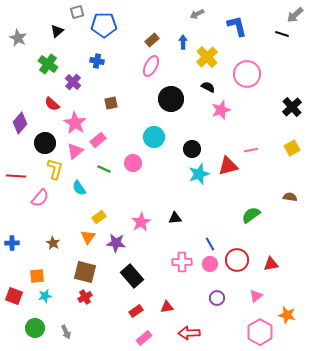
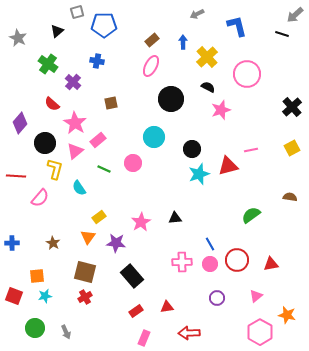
pink rectangle at (144, 338): rotated 28 degrees counterclockwise
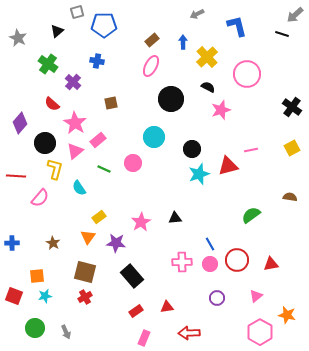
black cross at (292, 107): rotated 12 degrees counterclockwise
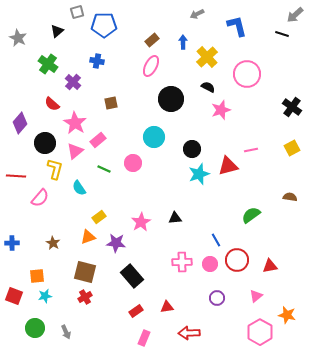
orange triangle at (88, 237): rotated 35 degrees clockwise
blue line at (210, 244): moved 6 px right, 4 px up
red triangle at (271, 264): moved 1 px left, 2 px down
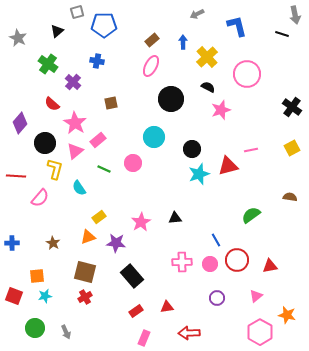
gray arrow at (295, 15): rotated 60 degrees counterclockwise
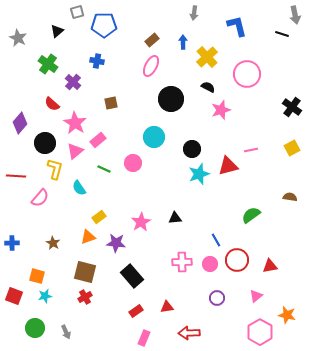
gray arrow at (197, 14): moved 3 px left, 1 px up; rotated 56 degrees counterclockwise
orange square at (37, 276): rotated 21 degrees clockwise
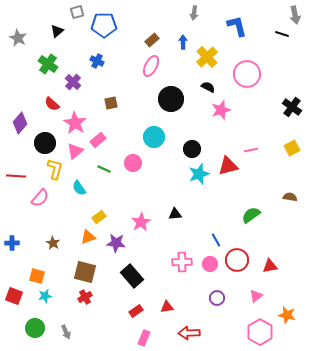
blue cross at (97, 61): rotated 16 degrees clockwise
black triangle at (175, 218): moved 4 px up
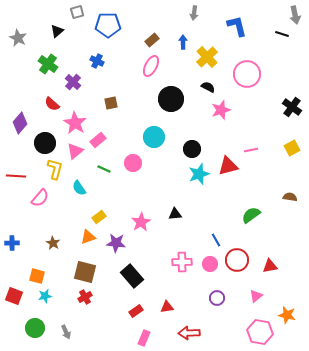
blue pentagon at (104, 25): moved 4 px right
pink hexagon at (260, 332): rotated 20 degrees counterclockwise
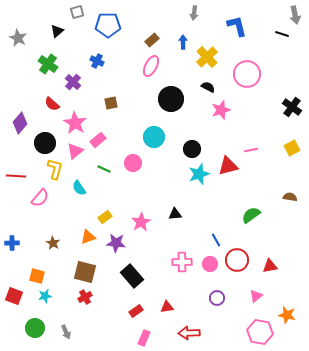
yellow rectangle at (99, 217): moved 6 px right
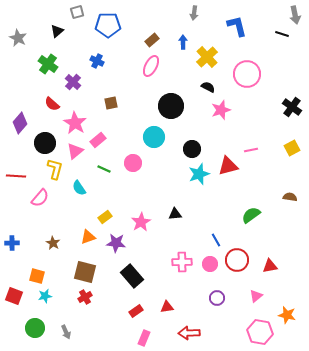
black circle at (171, 99): moved 7 px down
